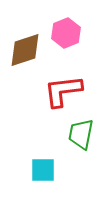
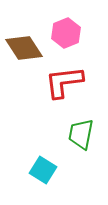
brown diamond: moved 1 px left, 2 px up; rotated 75 degrees clockwise
red L-shape: moved 1 px right, 9 px up
cyan square: rotated 32 degrees clockwise
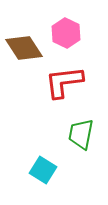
pink hexagon: rotated 12 degrees counterclockwise
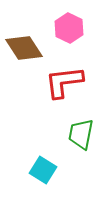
pink hexagon: moved 3 px right, 5 px up
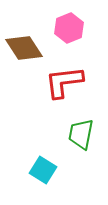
pink hexagon: rotated 12 degrees clockwise
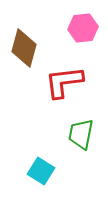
pink hexagon: moved 14 px right; rotated 16 degrees clockwise
brown diamond: rotated 48 degrees clockwise
cyan square: moved 2 px left, 1 px down
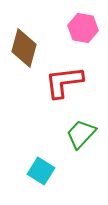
pink hexagon: rotated 16 degrees clockwise
green trapezoid: rotated 32 degrees clockwise
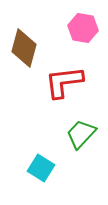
cyan square: moved 3 px up
